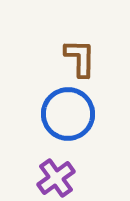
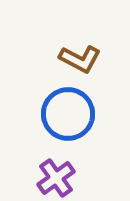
brown L-shape: moved 1 px down; rotated 117 degrees clockwise
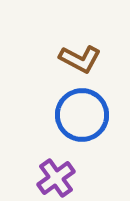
blue circle: moved 14 px right, 1 px down
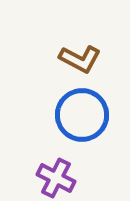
purple cross: rotated 27 degrees counterclockwise
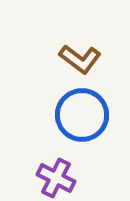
brown L-shape: rotated 9 degrees clockwise
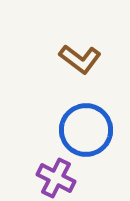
blue circle: moved 4 px right, 15 px down
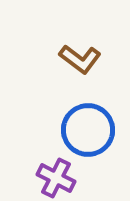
blue circle: moved 2 px right
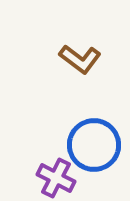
blue circle: moved 6 px right, 15 px down
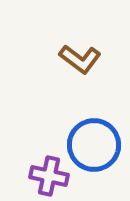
purple cross: moved 7 px left, 2 px up; rotated 15 degrees counterclockwise
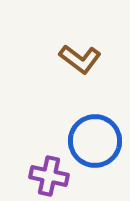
blue circle: moved 1 px right, 4 px up
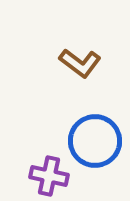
brown L-shape: moved 4 px down
